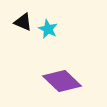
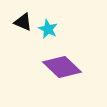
purple diamond: moved 14 px up
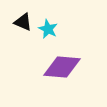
purple diamond: rotated 39 degrees counterclockwise
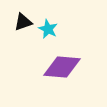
black triangle: rotated 42 degrees counterclockwise
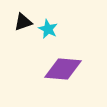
purple diamond: moved 1 px right, 2 px down
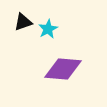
cyan star: rotated 18 degrees clockwise
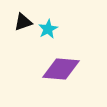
purple diamond: moved 2 px left
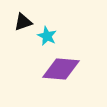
cyan star: moved 1 px left, 7 px down; rotated 18 degrees counterclockwise
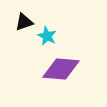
black triangle: moved 1 px right
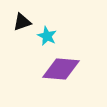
black triangle: moved 2 px left
